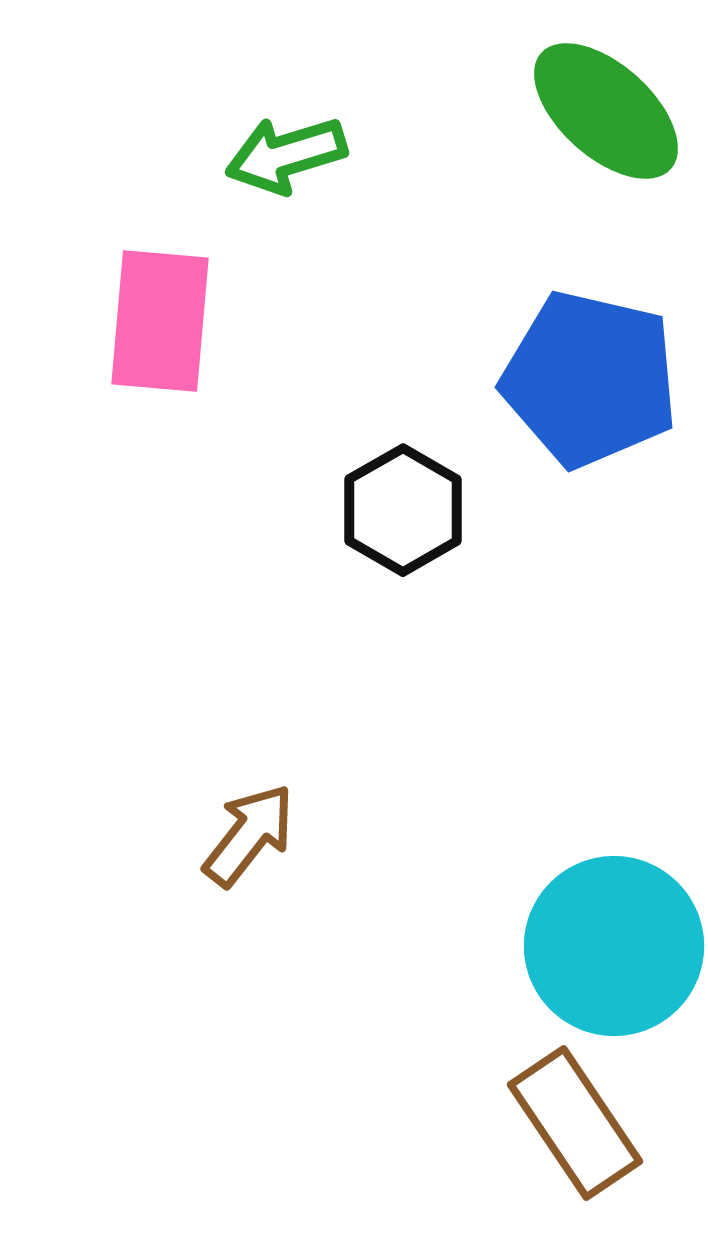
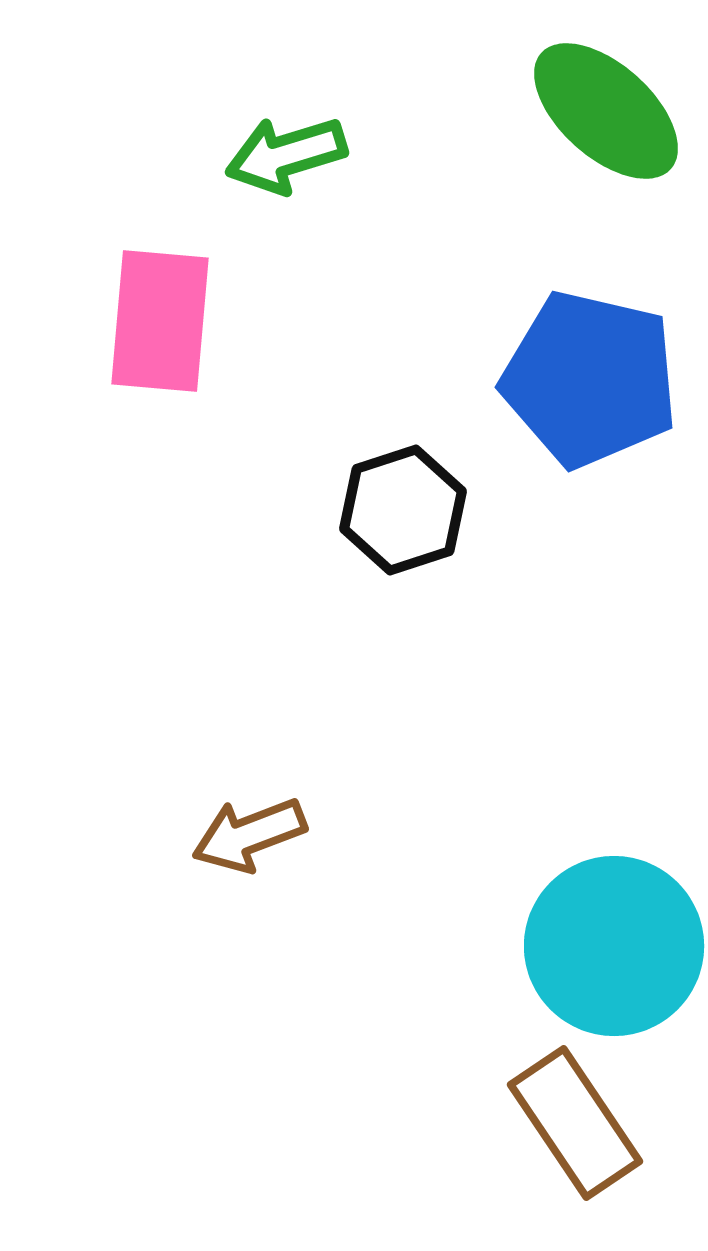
black hexagon: rotated 12 degrees clockwise
brown arrow: rotated 149 degrees counterclockwise
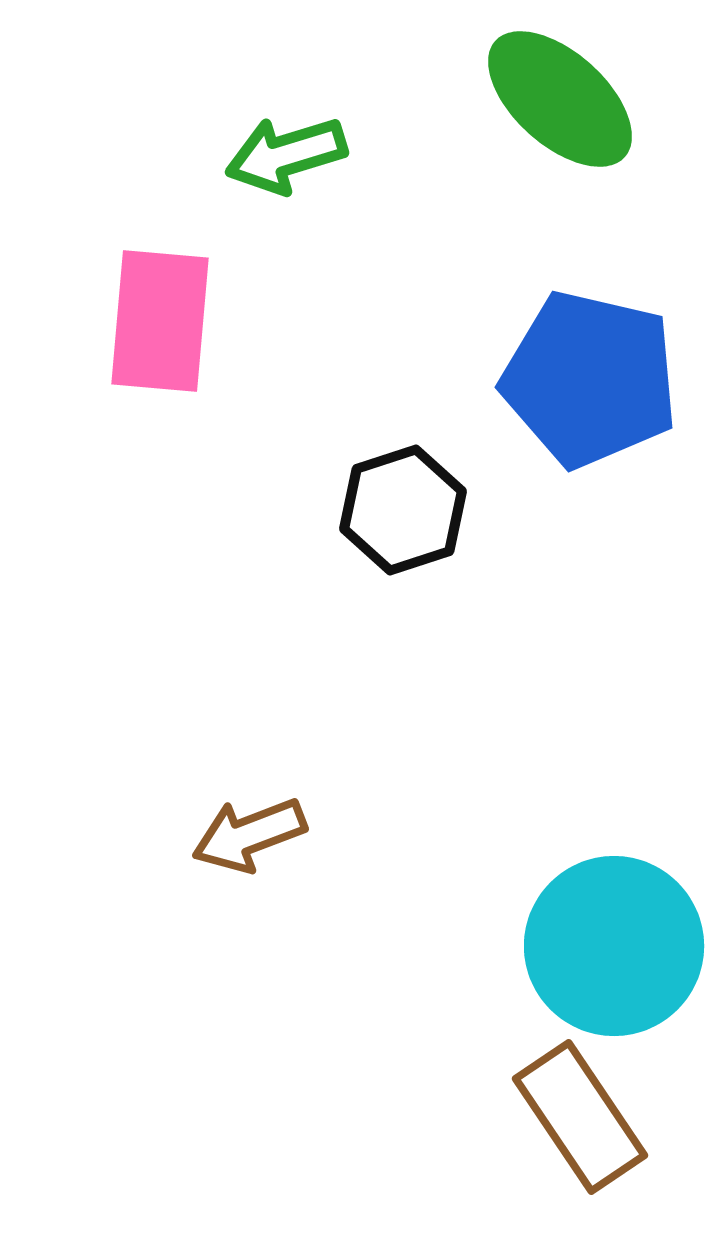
green ellipse: moved 46 px left, 12 px up
brown rectangle: moved 5 px right, 6 px up
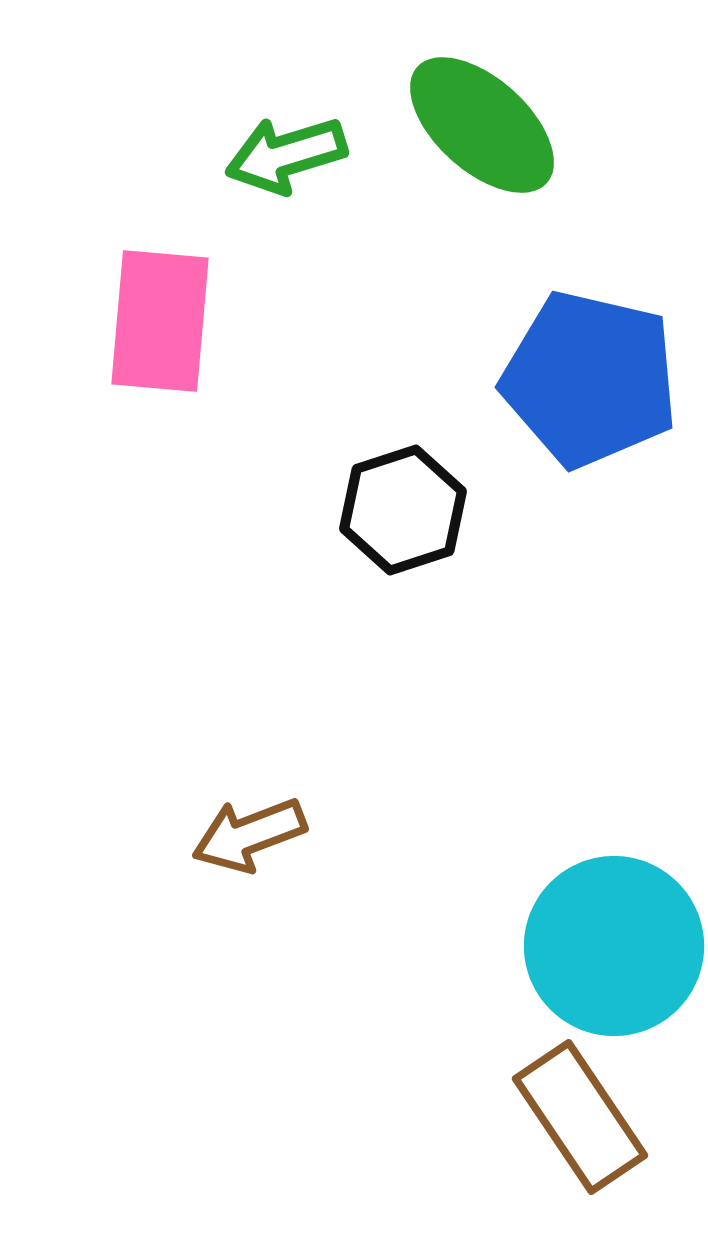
green ellipse: moved 78 px left, 26 px down
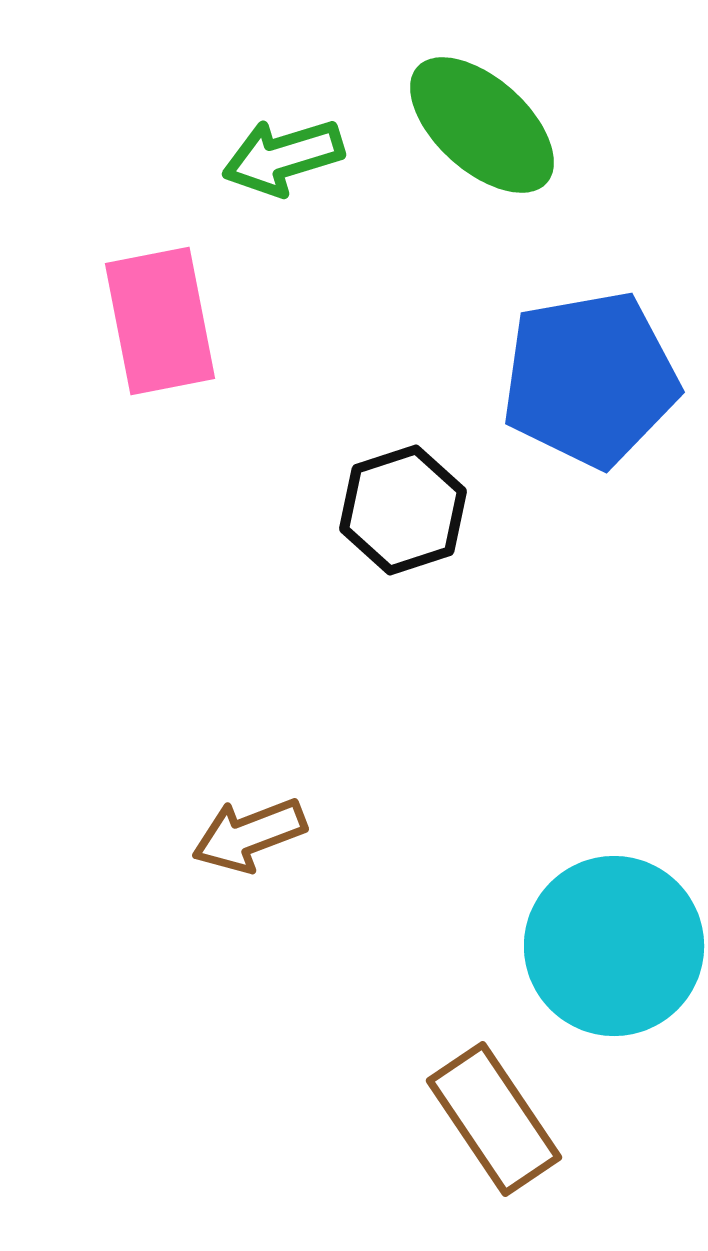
green arrow: moved 3 px left, 2 px down
pink rectangle: rotated 16 degrees counterclockwise
blue pentagon: rotated 23 degrees counterclockwise
brown rectangle: moved 86 px left, 2 px down
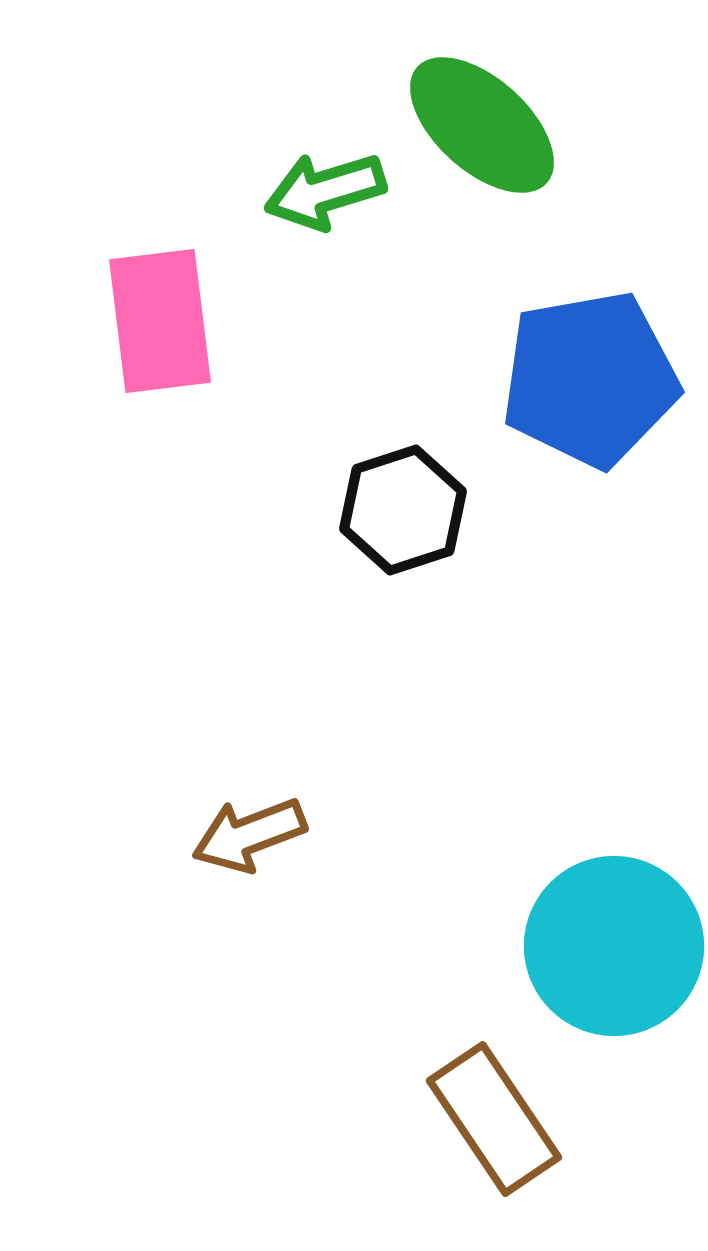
green arrow: moved 42 px right, 34 px down
pink rectangle: rotated 4 degrees clockwise
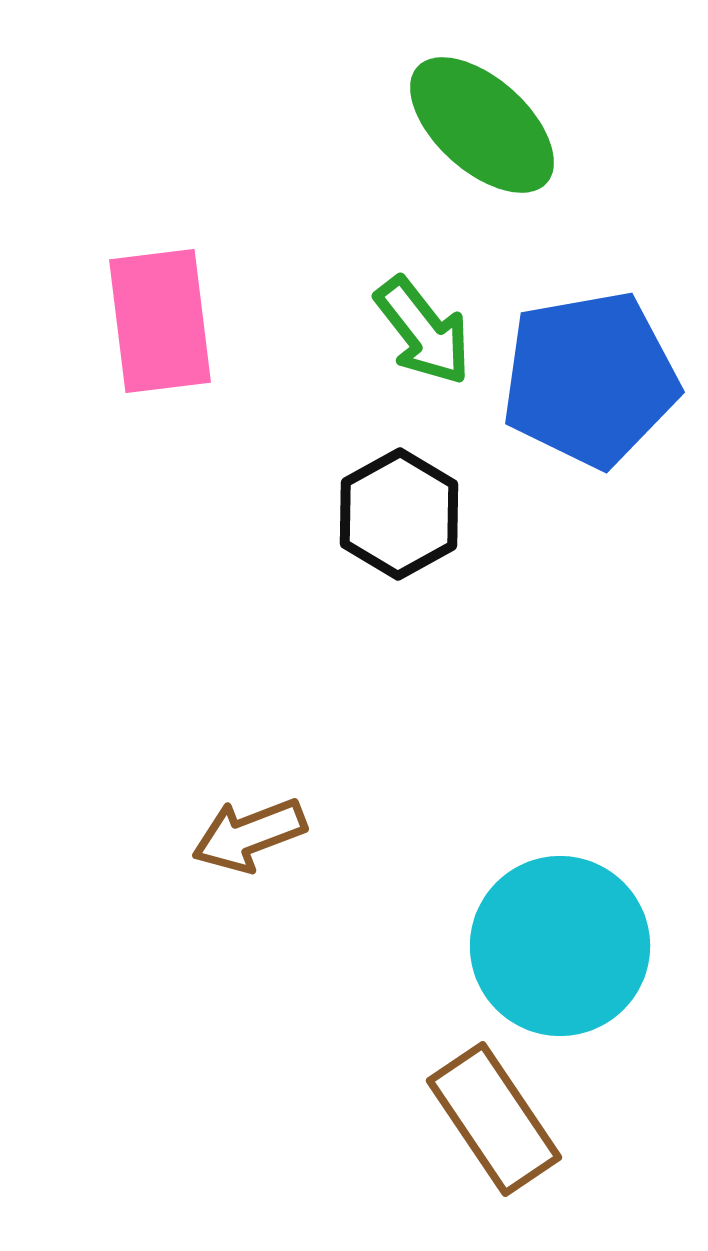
green arrow: moved 98 px right, 140 px down; rotated 111 degrees counterclockwise
black hexagon: moved 4 px left, 4 px down; rotated 11 degrees counterclockwise
cyan circle: moved 54 px left
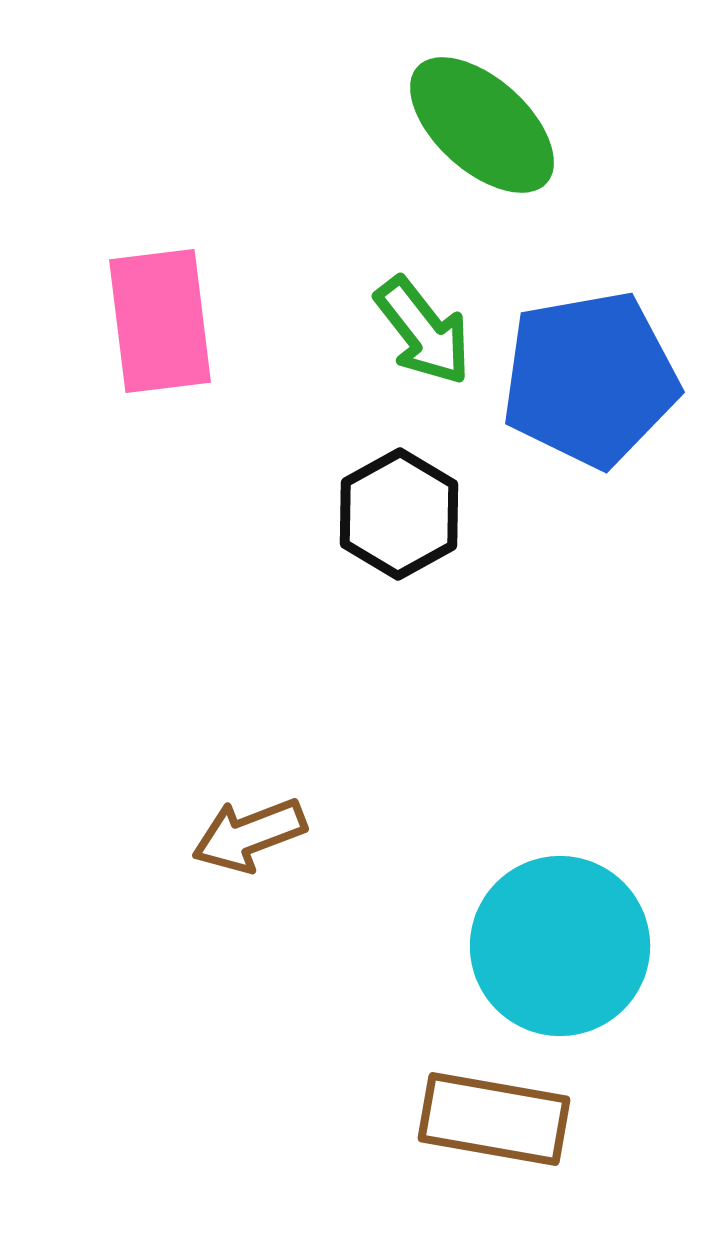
brown rectangle: rotated 46 degrees counterclockwise
